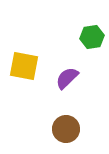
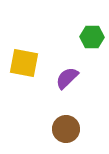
green hexagon: rotated 10 degrees clockwise
yellow square: moved 3 px up
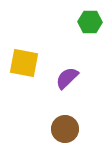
green hexagon: moved 2 px left, 15 px up
brown circle: moved 1 px left
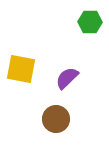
yellow square: moved 3 px left, 6 px down
brown circle: moved 9 px left, 10 px up
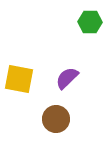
yellow square: moved 2 px left, 10 px down
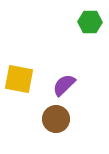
purple semicircle: moved 3 px left, 7 px down
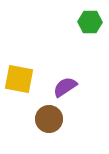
purple semicircle: moved 1 px right, 2 px down; rotated 10 degrees clockwise
brown circle: moved 7 px left
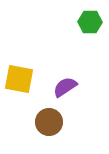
brown circle: moved 3 px down
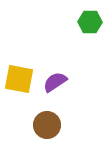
purple semicircle: moved 10 px left, 5 px up
brown circle: moved 2 px left, 3 px down
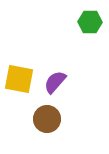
purple semicircle: rotated 15 degrees counterclockwise
brown circle: moved 6 px up
